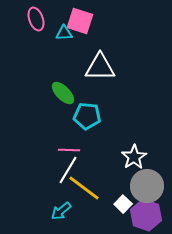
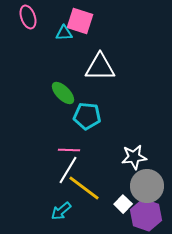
pink ellipse: moved 8 px left, 2 px up
white star: rotated 25 degrees clockwise
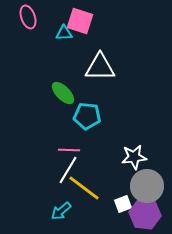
white square: rotated 24 degrees clockwise
purple hexagon: moved 1 px left, 1 px up; rotated 12 degrees counterclockwise
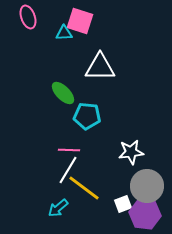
white star: moved 3 px left, 5 px up
cyan arrow: moved 3 px left, 3 px up
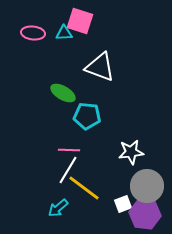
pink ellipse: moved 5 px right, 16 px down; rotated 65 degrees counterclockwise
white triangle: rotated 20 degrees clockwise
green ellipse: rotated 15 degrees counterclockwise
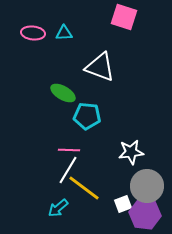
pink square: moved 44 px right, 4 px up
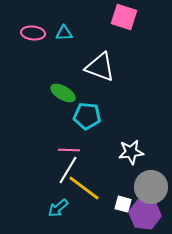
gray circle: moved 4 px right, 1 px down
white square: rotated 36 degrees clockwise
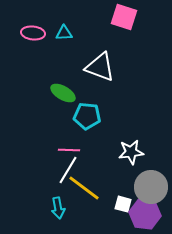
cyan arrow: rotated 60 degrees counterclockwise
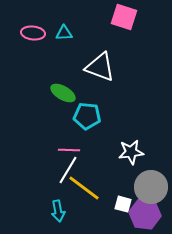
cyan arrow: moved 3 px down
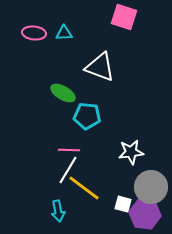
pink ellipse: moved 1 px right
